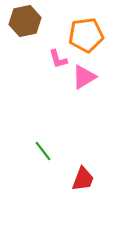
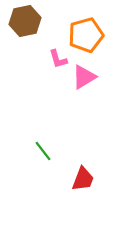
orange pentagon: rotated 8 degrees counterclockwise
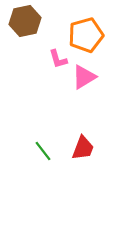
red trapezoid: moved 31 px up
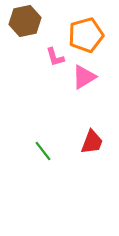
pink L-shape: moved 3 px left, 2 px up
red trapezoid: moved 9 px right, 6 px up
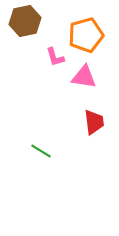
pink triangle: rotated 40 degrees clockwise
red trapezoid: moved 2 px right, 20 px up; rotated 28 degrees counterclockwise
green line: moved 2 px left; rotated 20 degrees counterclockwise
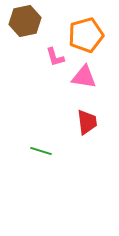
red trapezoid: moved 7 px left
green line: rotated 15 degrees counterclockwise
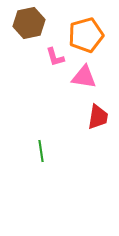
brown hexagon: moved 4 px right, 2 px down
red trapezoid: moved 11 px right, 5 px up; rotated 16 degrees clockwise
green line: rotated 65 degrees clockwise
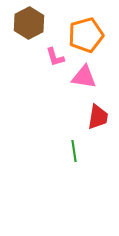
brown hexagon: rotated 16 degrees counterclockwise
green line: moved 33 px right
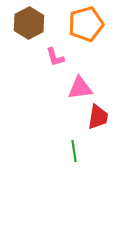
orange pentagon: moved 11 px up
pink triangle: moved 4 px left, 11 px down; rotated 16 degrees counterclockwise
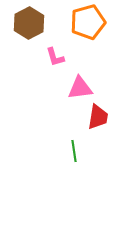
orange pentagon: moved 2 px right, 2 px up
